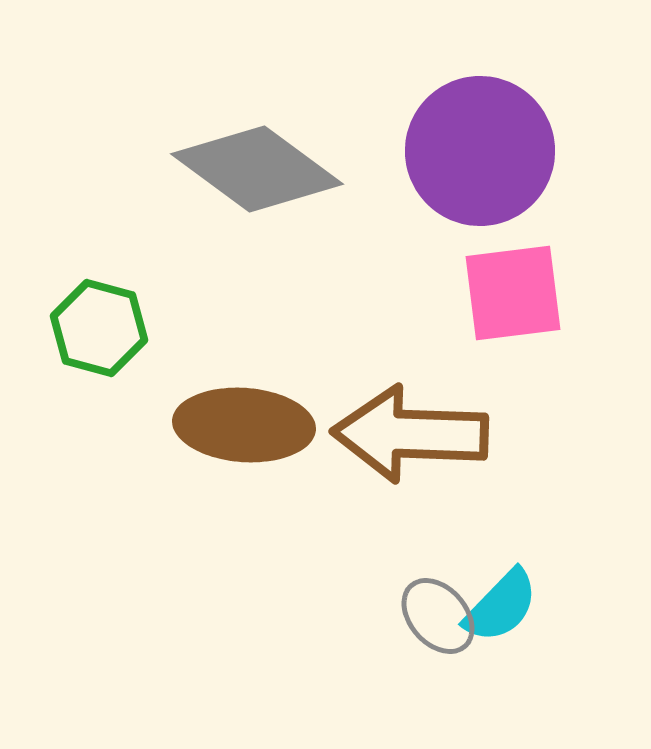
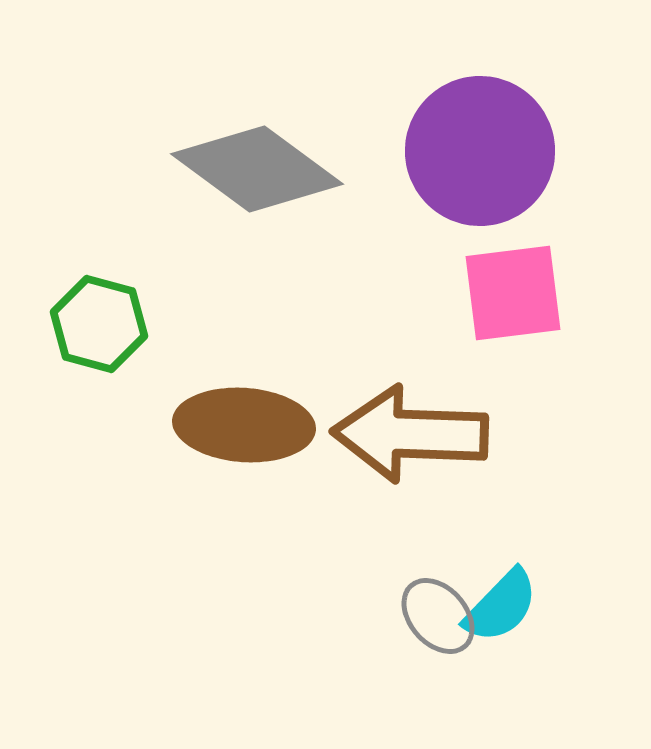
green hexagon: moved 4 px up
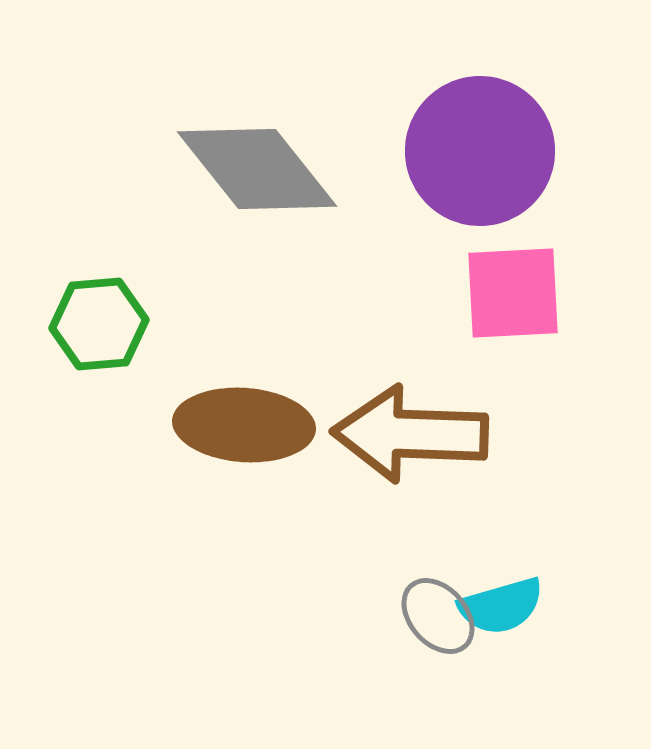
gray diamond: rotated 15 degrees clockwise
pink square: rotated 4 degrees clockwise
green hexagon: rotated 20 degrees counterclockwise
cyan semicircle: rotated 30 degrees clockwise
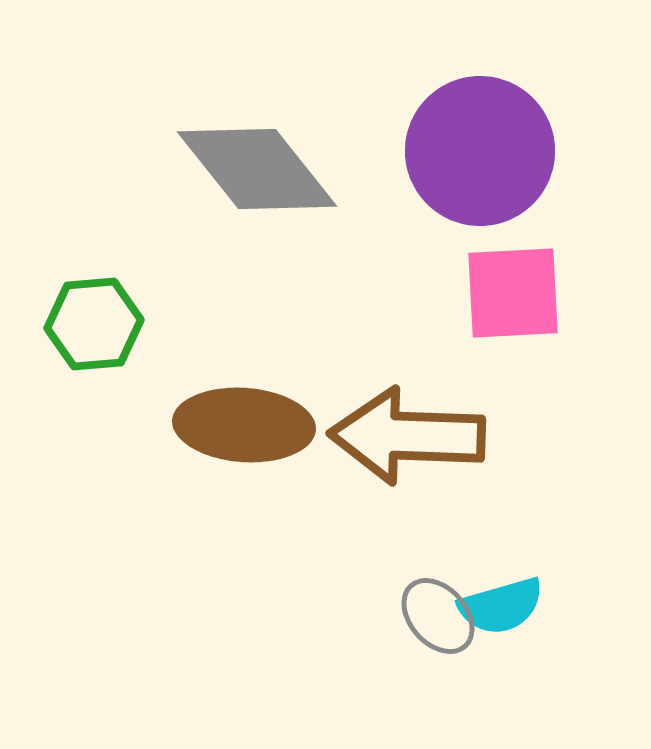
green hexagon: moved 5 px left
brown arrow: moved 3 px left, 2 px down
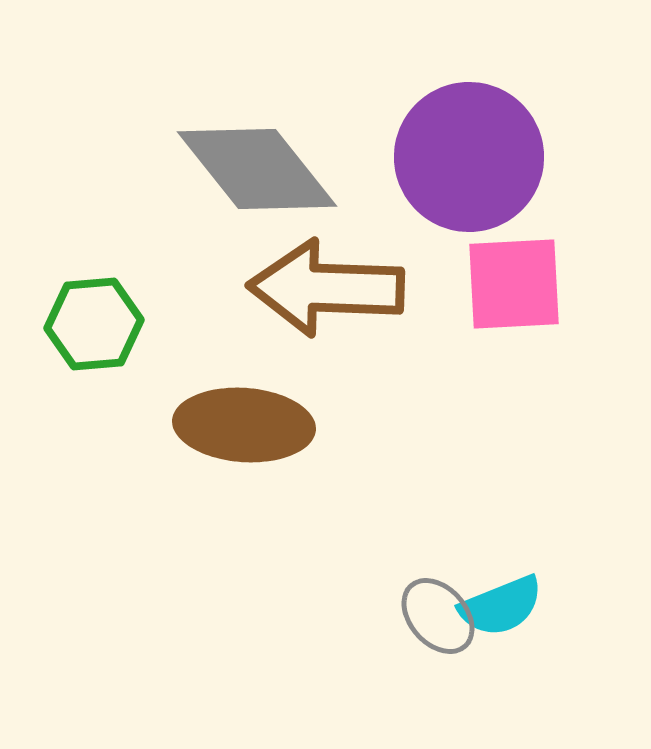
purple circle: moved 11 px left, 6 px down
pink square: moved 1 px right, 9 px up
brown arrow: moved 81 px left, 148 px up
cyan semicircle: rotated 6 degrees counterclockwise
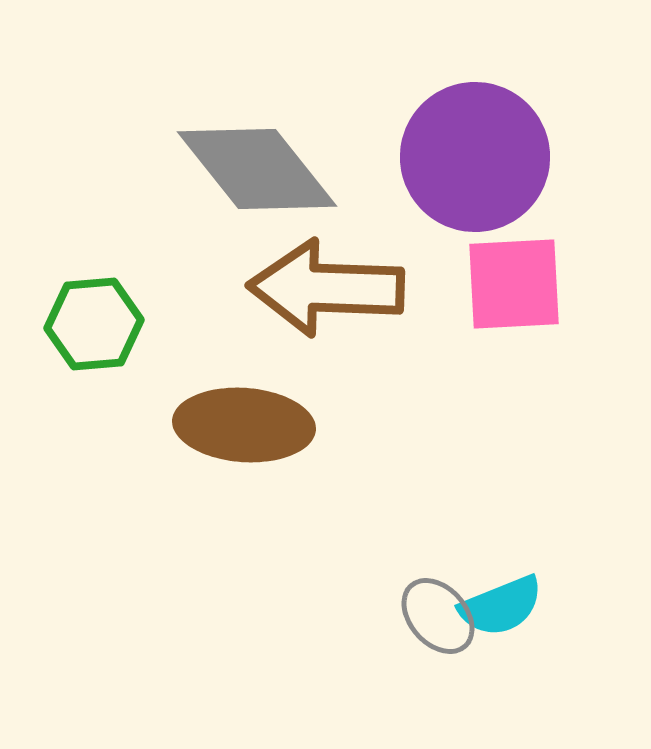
purple circle: moved 6 px right
